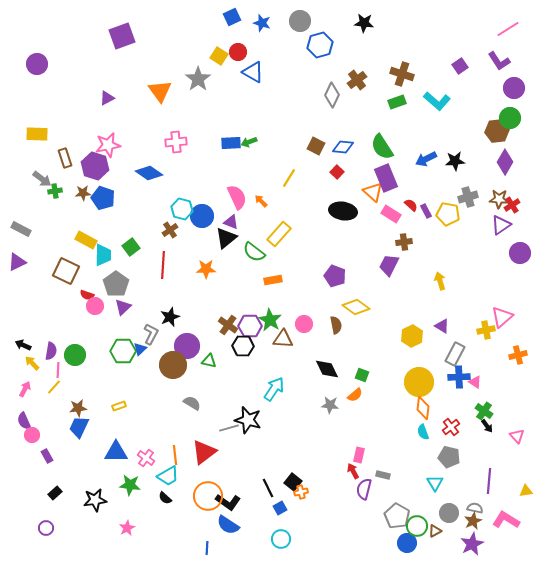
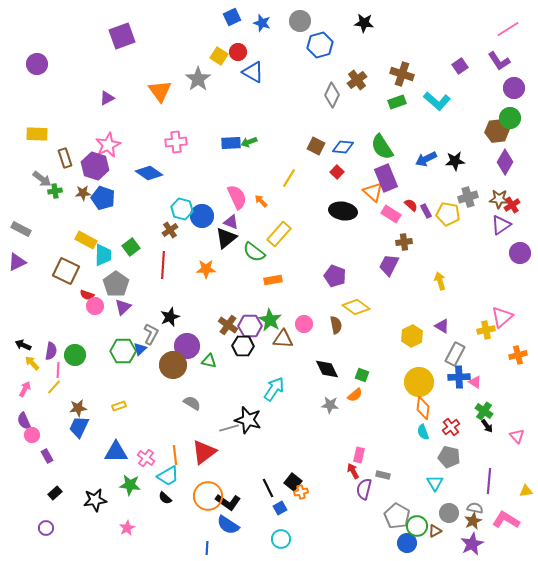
pink star at (108, 145): rotated 15 degrees counterclockwise
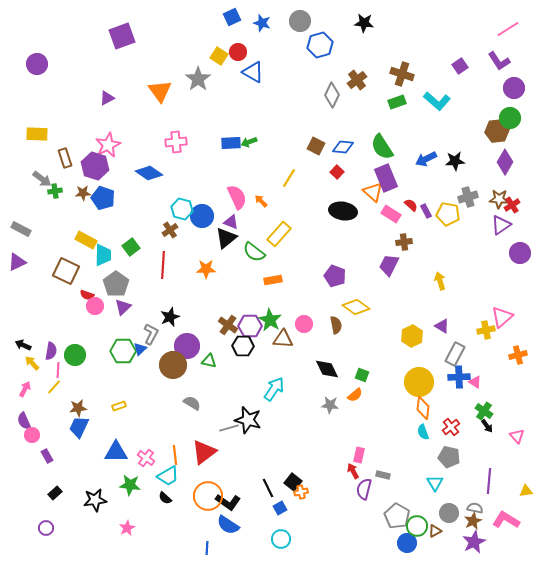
purple star at (472, 544): moved 2 px right, 2 px up
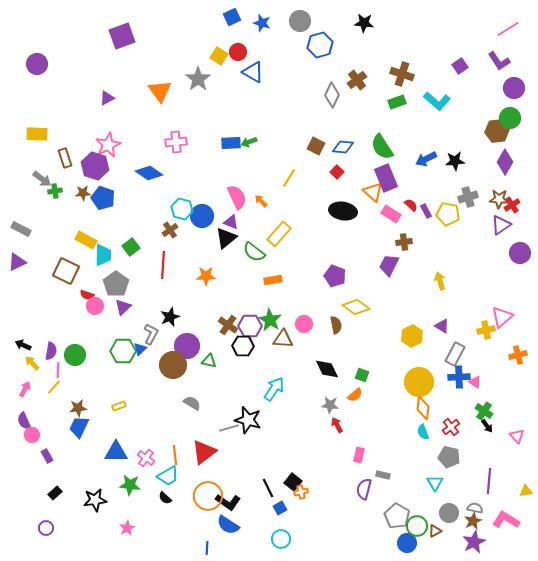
orange star at (206, 269): moved 7 px down
red arrow at (353, 471): moved 16 px left, 46 px up
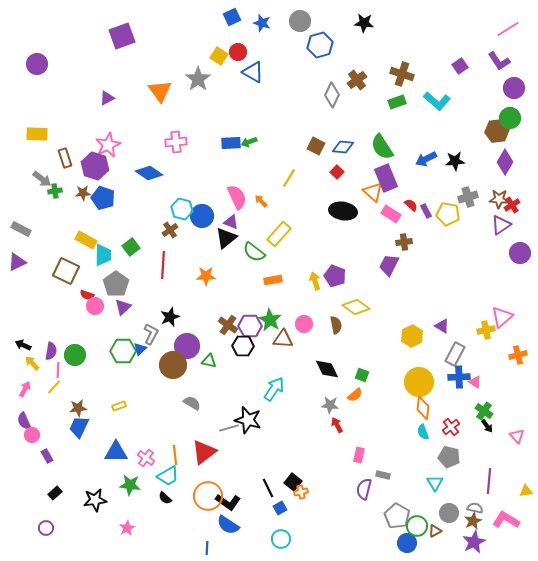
yellow arrow at (440, 281): moved 125 px left
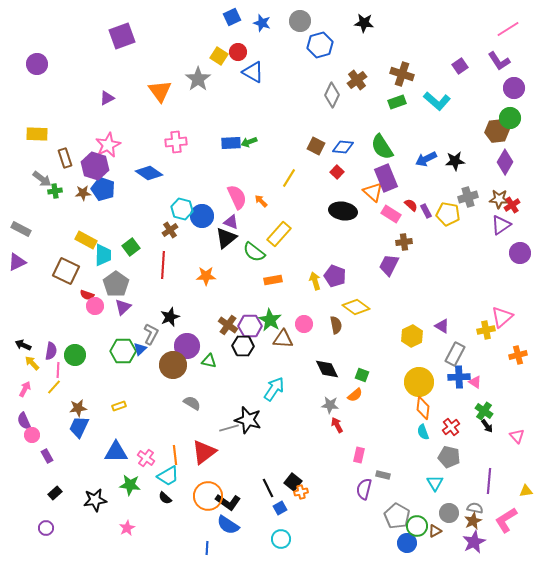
blue pentagon at (103, 198): moved 9 px up
pink L-shape at (506, 520): rotated 64 degrees counterclockwise
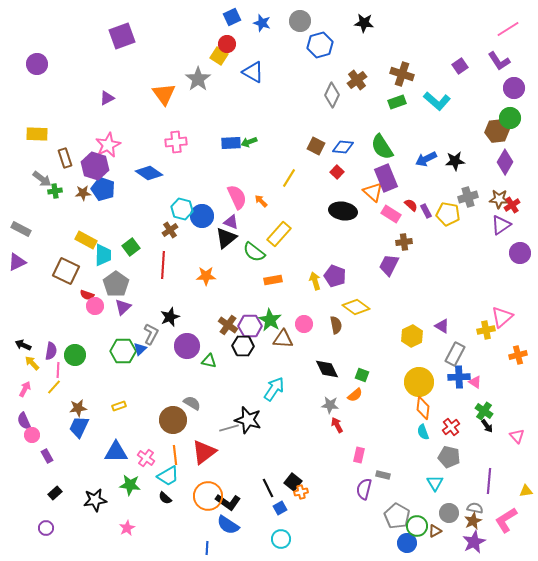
red circle at (238, 52): moved 11 px left, 8 px up
orange triangle at (160, 91): moved 4 px right, 3 px down
brown circle at (173, 365): moved 55 px down
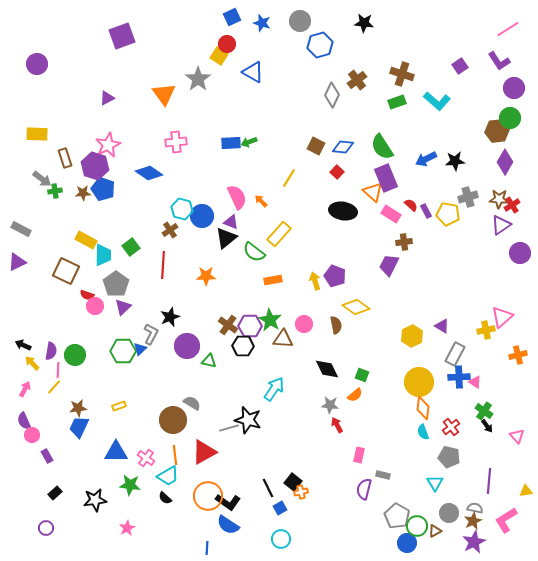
red triangle at (204, 452): rotated 8 degrees clockwise
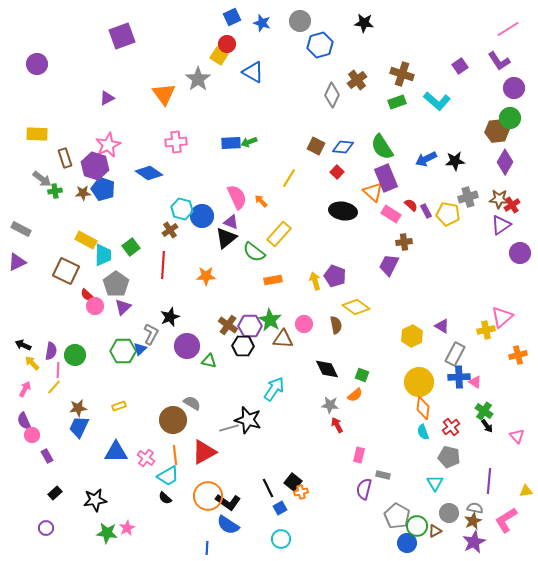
red semicircle at (87, 295): rotated 24 degrees clockwise
green star at (130, 485): moved 23 px left, 48 px down
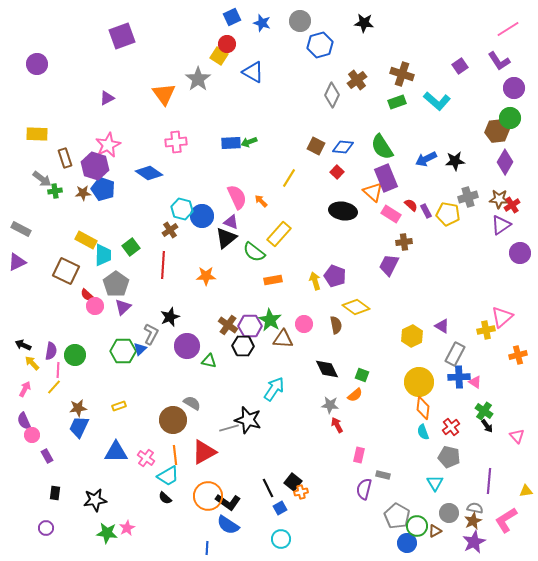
black rectangle at (55, 493): rotated 40 degrees counterclockwise
